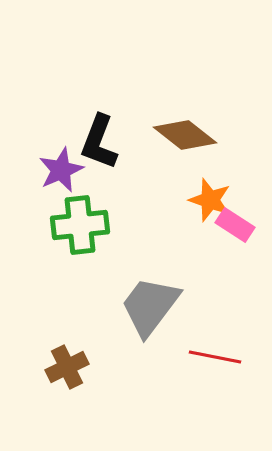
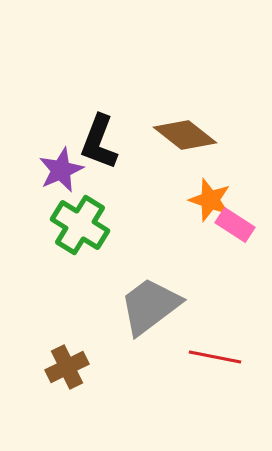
green cross: rotated 38 degrees clockwise
gray trapezoid: rotated 16 degrees clockwise
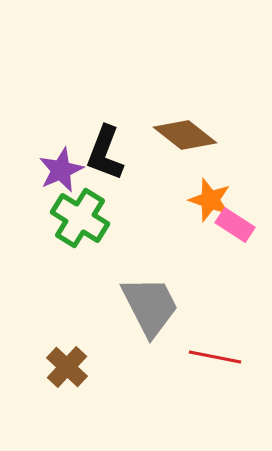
black L-shape: moved 6 px right, 11 px down
green cross: moved 7 px up
gray trapezoid: rotated 100 degrees clockwise
brown cross: rotated 21 degrees counterclockwise
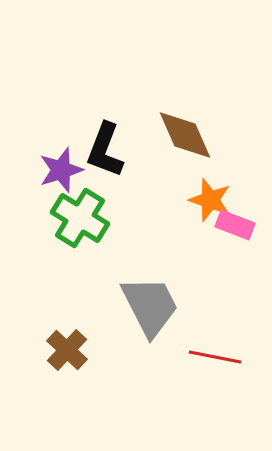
brown diamond: rotated 28 degrees clockwise
black L-shape: moved 3 px up
purple star: rotated 6 degrees clockwise
pink rectangle: rotated 12 degrees counterclockwise
brown cross: moved 17 px up
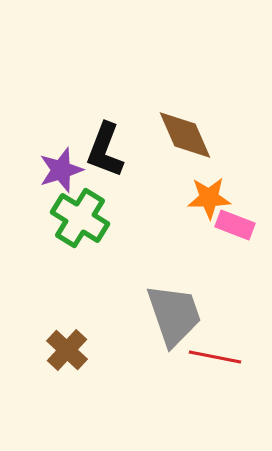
orange star: moved 1 px left, 2 px up; rotated 21 degrees counterclockwise
gray trapezoid: moved 24 px right, 9 px down; rotated 8 degrees clockwise
